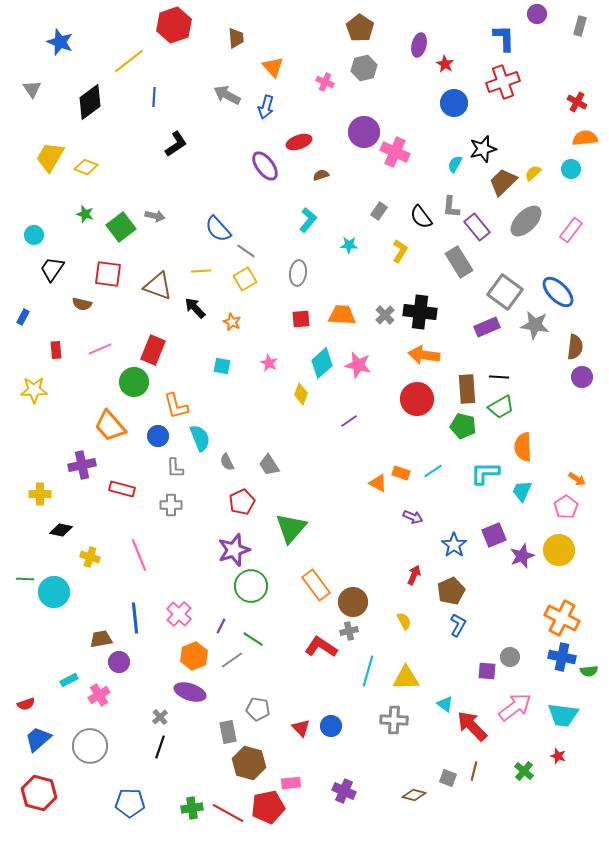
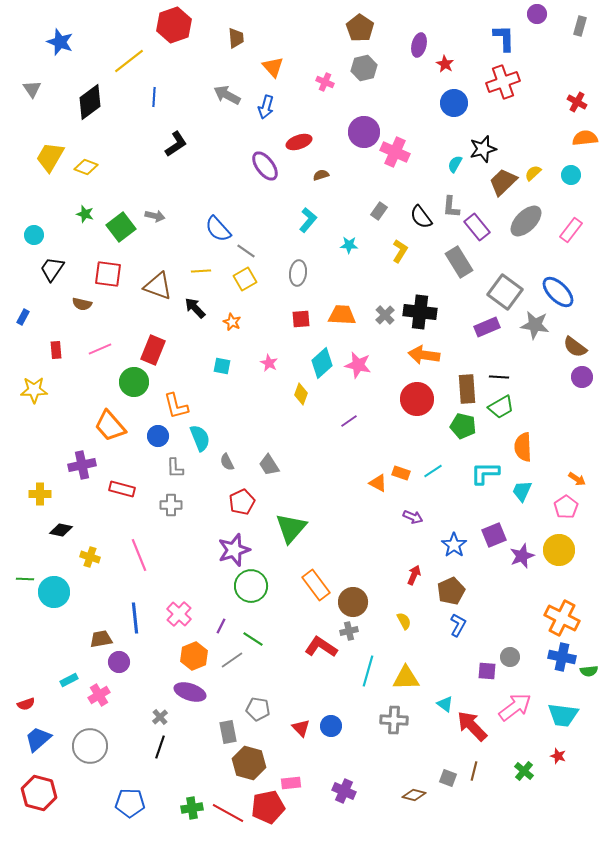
cyan circle at (571, 169): moved 6 px down
brown semicircle at (575, 347): rotated 120 degrees clockwise
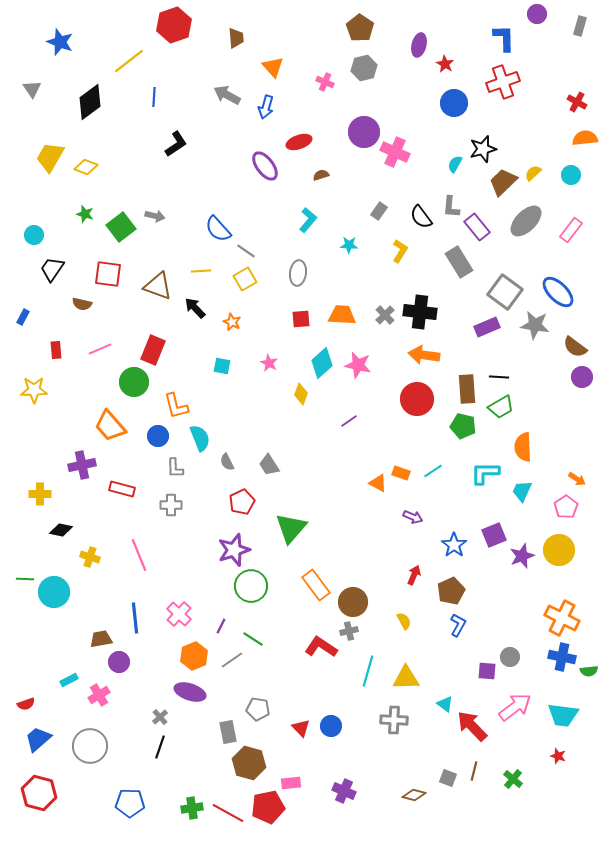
green cross at (524, 771): moved 11 px left, 8 px down
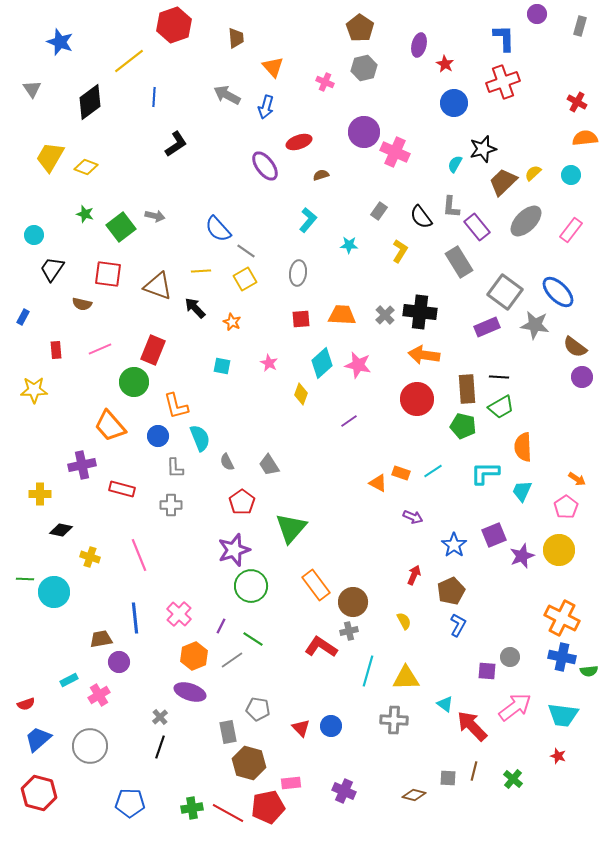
red pentagon at (242, 502): rotated 10 degrees counterclockwise
gray square at (448, 778): rotated 18 degrees counterclockwise
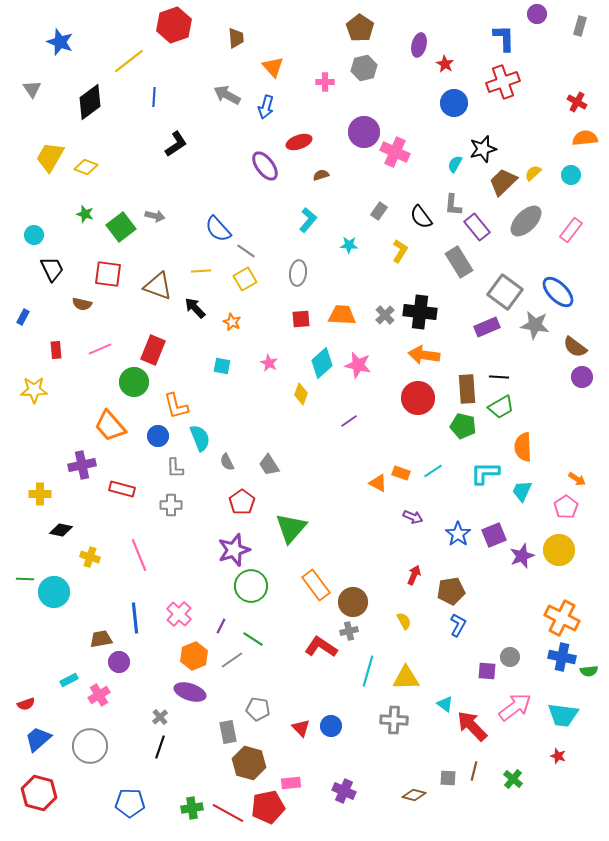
pink cross at (325, 82): rotated 24 degrees counterclockwise
gray L-shape at (451, 207): moved 2 px right, 2 px up
black trapezoid at (52, 269): rotated 120 degrees clockwise
red circle at (417, 399): moved 1 px right, 1 px up
blue star at (454, 545): moved 4 px right, 11 px up
brown pentagon at (451, 591): rotated 16 degrees clockwise
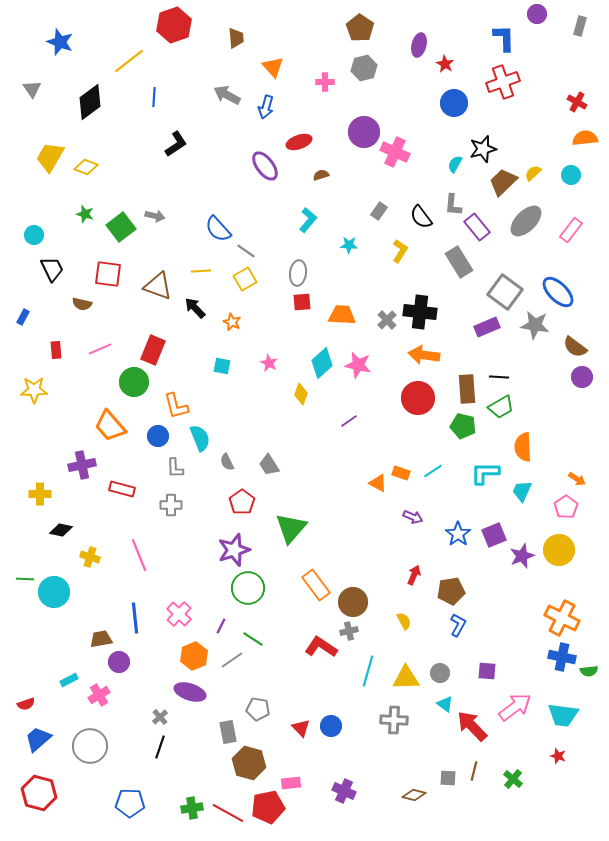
gray cross at (385, 315): moved 2 px right, 5 px down
red square at (301, 319): moved 1 px right, 17 px up
green circle at (251, 586): moved 3 px left, 2 px down
gray circle at (510, 657): moved 70 px left, 16 px down
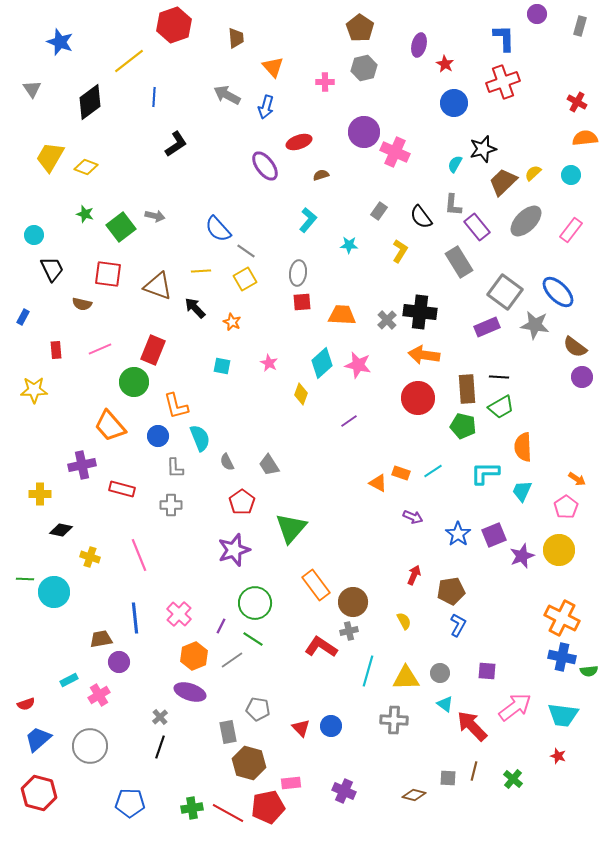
green circle at (248, 588): moved 7 px right, 15 px down
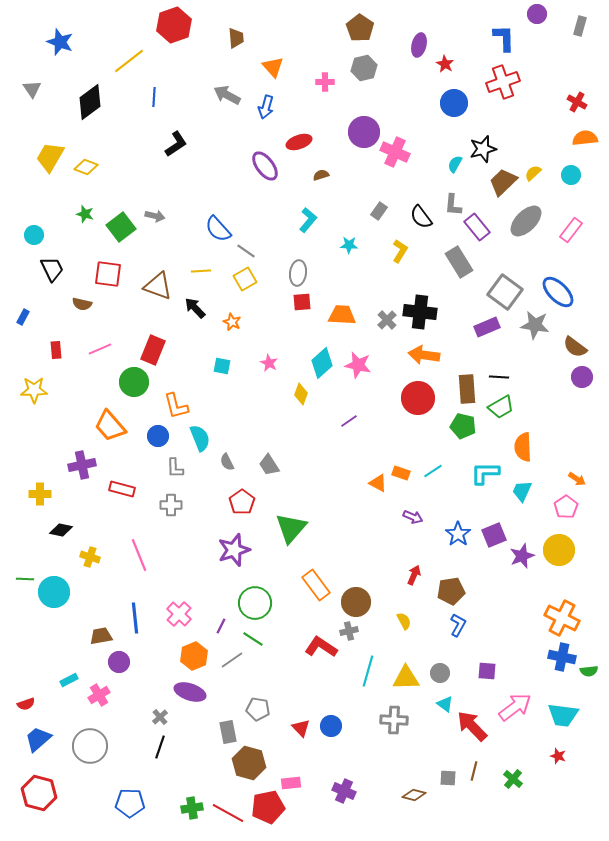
brown circle at (353, 602): moved 3 px right
brown trapezoid at (101, 639): moved 3 px up
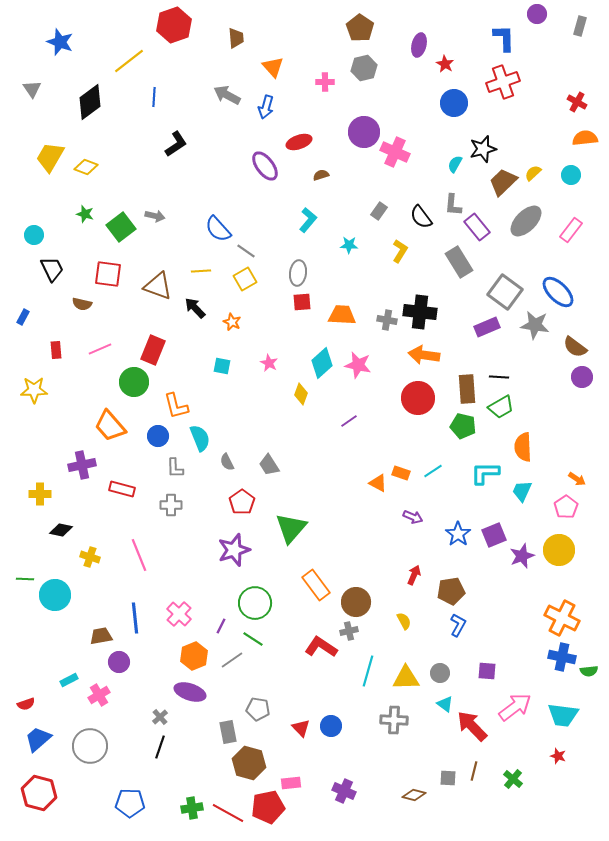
gray cross at (387, 320): rotated 36 degrees counterclockwise
cyan circle at (54, 592): moved 1 px right, 3 px down
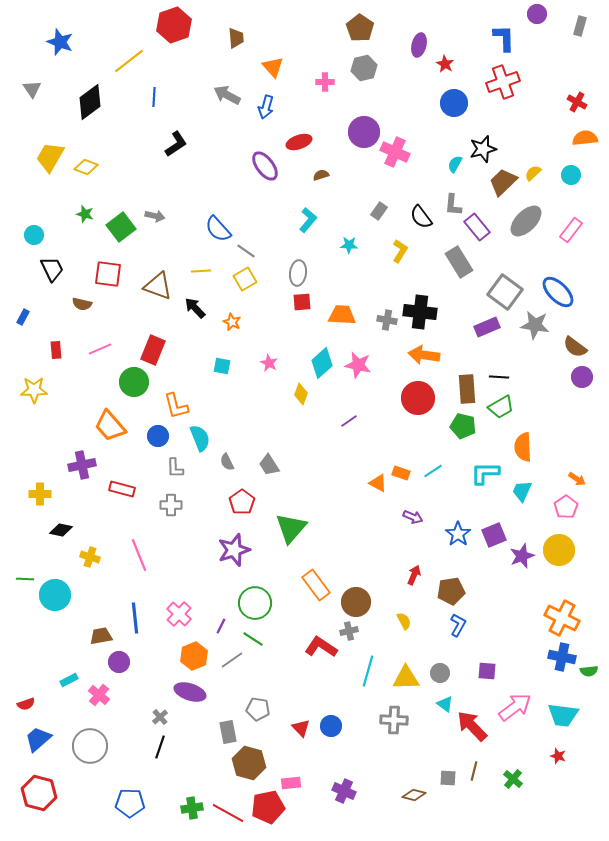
pink cross at (99, 695): rotated 20 degrees counterclockwise
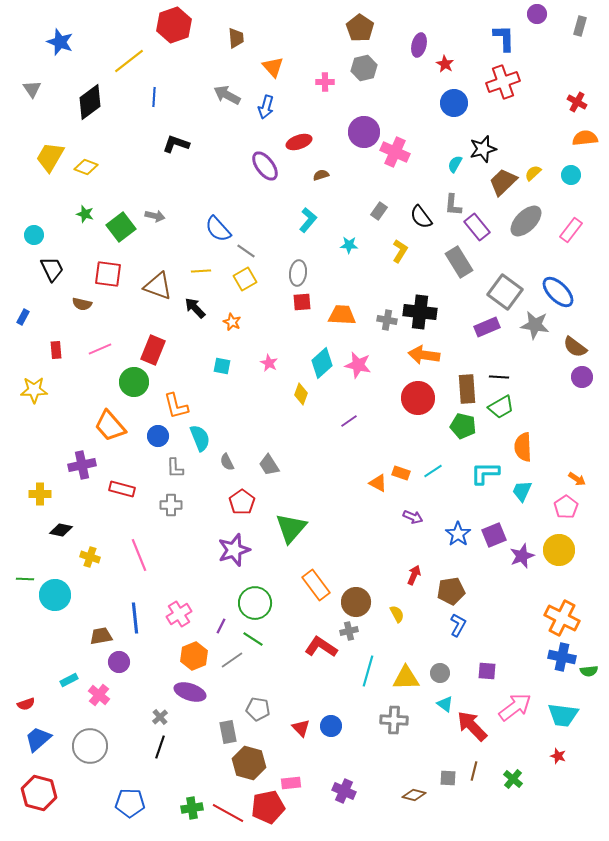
black L-shape at (176, 144): rotated 128 degrees counterclockwise
pink cross at (179, 614): rotated 15 degrees clockwise
yellow semicircle at (404, 621): moved 7 px left, 7 px up
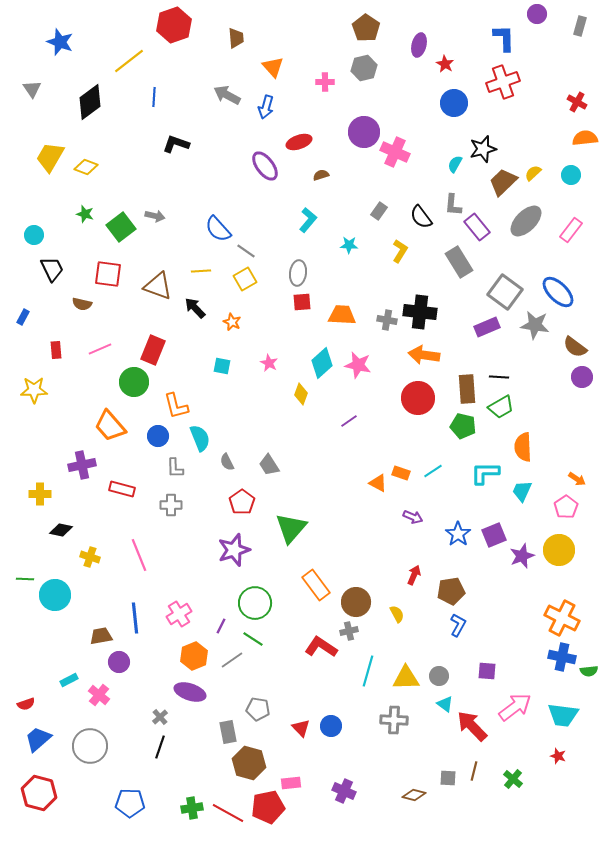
brown pentagon at (360, 28): moved 6 px right
gray circle at (440, 673): moved 1 px left, 3 px down
